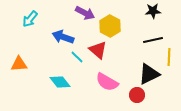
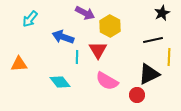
black star: moved 9 px right, 2 px down; rotated 21 degrees counterclockwise
red triangle: rotated 18 degrees clockwise
cyan line: rotated 48 degrees clockwise
pink semicircle: moved 1 px up
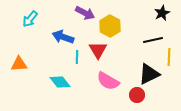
pink semicircle: moved 1 px right
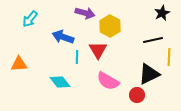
purple arrow: rotated 12 degrees counterclockwise
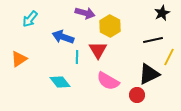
yellow line: rotated 24 degrees clockwise
orange triangle: moved 5 px up; rotated 30 degrees counterclockwise
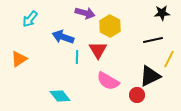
black star: rotated 21 degrees clockwise
yellow line: moved 2 px down
black triangle: moved 1 px right, 2 px down
cyan diamond: moved 14 px down
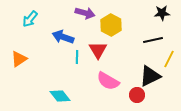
yellow hexagon: moved 1 px right, 1 px up
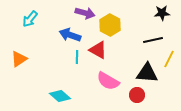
yellow hexagon: moved 1 px left
blue arrow: moved 7 px right, 2 px up
red triangle: rotated 30 degrees counterclockwise
black triangle: moved 3 px left, 3 px up; rotated 30 degrees clockwise
cyan diamond: rotated 10 degrees counterclockwise
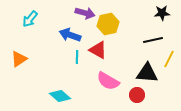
yellow hexagon: moved 2 px left, 1 px up; rotated 20 degrees clockwise
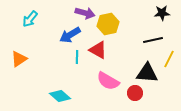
blue arrow: rotated 50 degrees counterclockwise
red circle: moved 2 px left, 2 px up
